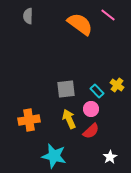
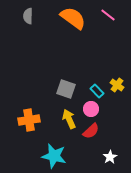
orange semicircle: moved 7 px left, 6 px up
gray square: rotated 24 degrees clockwise
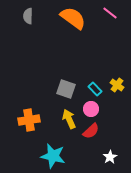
pink line: moved 2 px right, 2 px up
cyan rectangle: moved 2 px left, 2 px up
cyan star: moved 1 px left
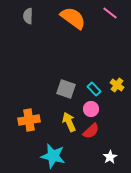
cyan rectangle: moved 1 px left
yellow arrow: moved 3 px down
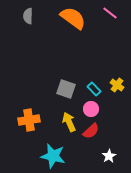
white star: moved 1 px left, 1 px up
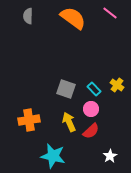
white star: moved 1 px right
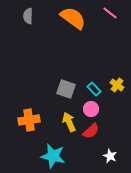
white star: rotated 16 degrees counterclockwise
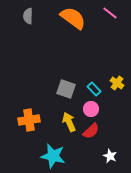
yellow cross: moved 2 px up
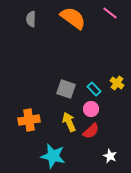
gray semicircle: moved 3 px right, 3 px down
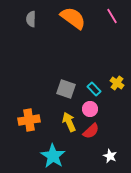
pink line: moved 2 px right, 3 px down; rotated 21 degrees clockwise
pink circle: moved 1 px left
cyan star: rotated 20 degrees clockwise
